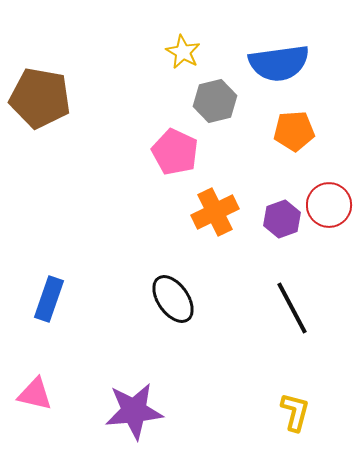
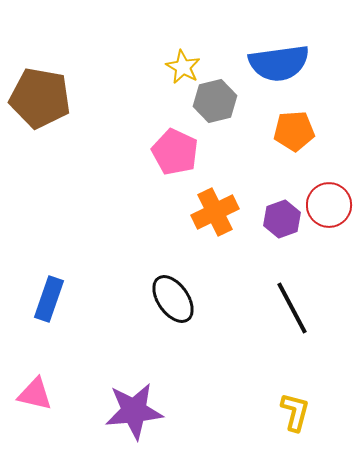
yellow star: moved 15 px down
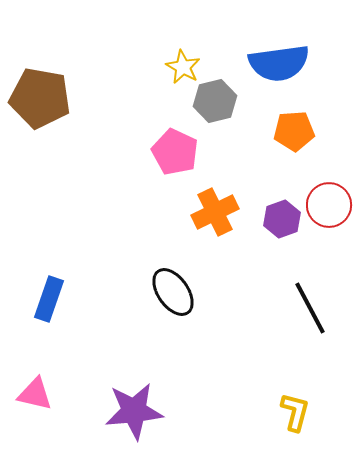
black ellipse: moved 7 px up
black line: moved 18 px right
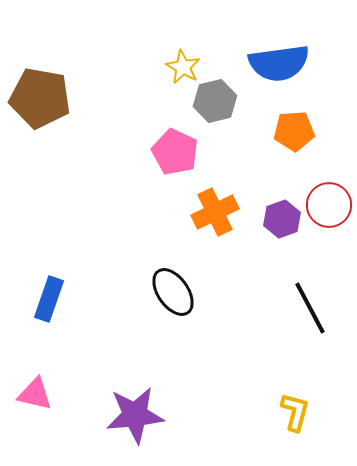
purple star: moved 1 px right, 4 px down
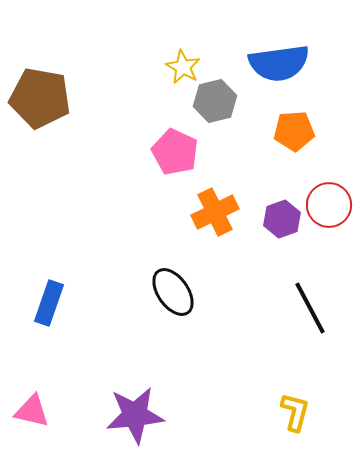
blue rectangle: moved 4 px down
pink triangle: moved 3 px left, 17 px down
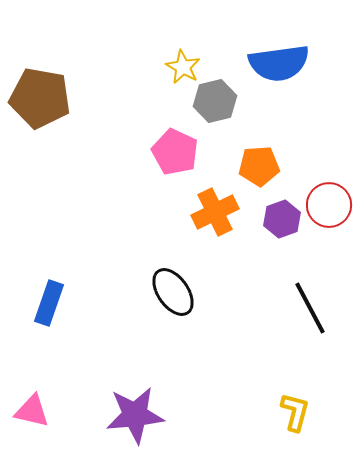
orange pentagon: moved 35 px left, 35 px down
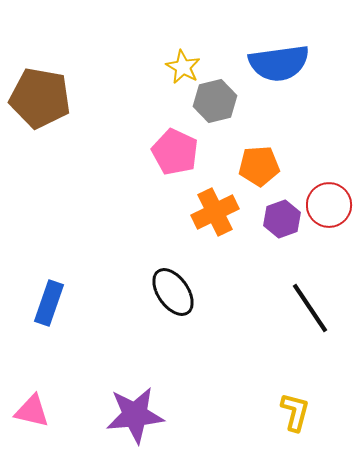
black line: rotated 6 degrees counterclockwise
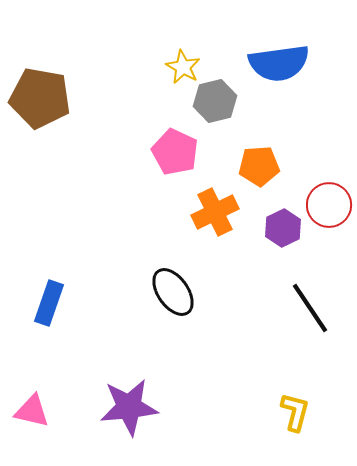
purple hexagon: moved 1 px right, 9 px down; rotated 6 degrees counterclockwise
purple star: moved 6 px left, 8 px up
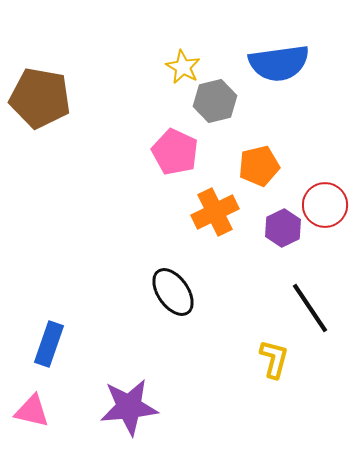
orange pentagon: rotated 9 degrees counterclockwise
red circle: moved 4 px left
blue rectangle: moved 41 px down
yellow L-shape: moved 21 px left, 53 px up
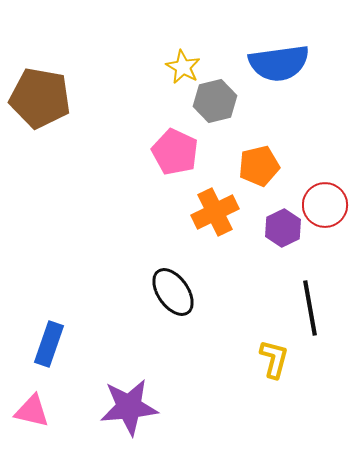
black line: rotated 24 degrees clockwise
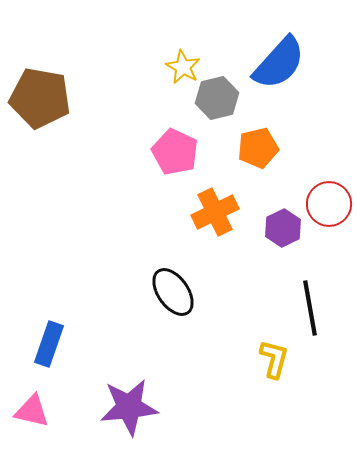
blue semicircle: rotated 40 degrees counterclockwise
gray hexagon: moved 2 px right, 3 px up
orange pentagon: moved 1 px left, 18 px up
red circle: moved 4 px right, 1 px up
